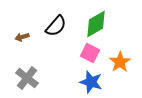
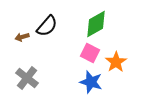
black semicircle: moved 9 px left
orange star: moved 4 px left
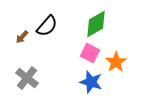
brown arrow: rotated 32 degrees counterclockwise
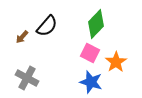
green diamond: rotated 16 degrees counterclockwise
gray cross: rotated 10 degrees counterclockwise
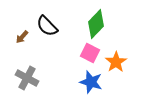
black semicircle: rotated 95 degrees clockwise
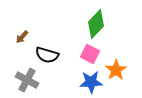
black semicircle: moved 29 px down; rotated 30 degrees counterclockwise
pink square: moved 1 px down
orange star: moved 8 px down
gray cross: moved 2 px down
blue star: rotated 20 degrees counterclockwise
